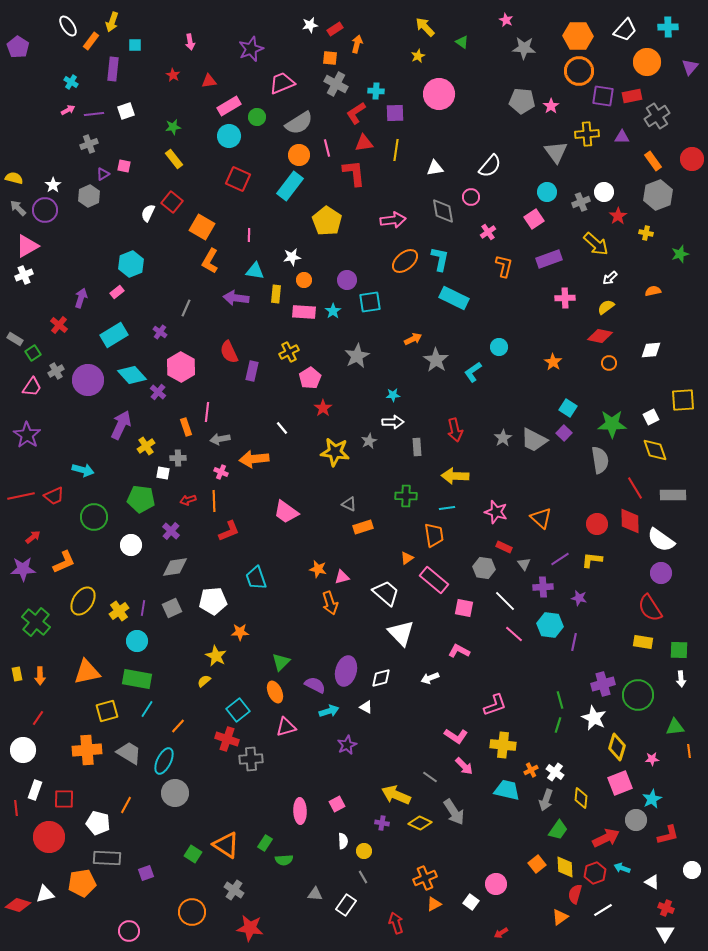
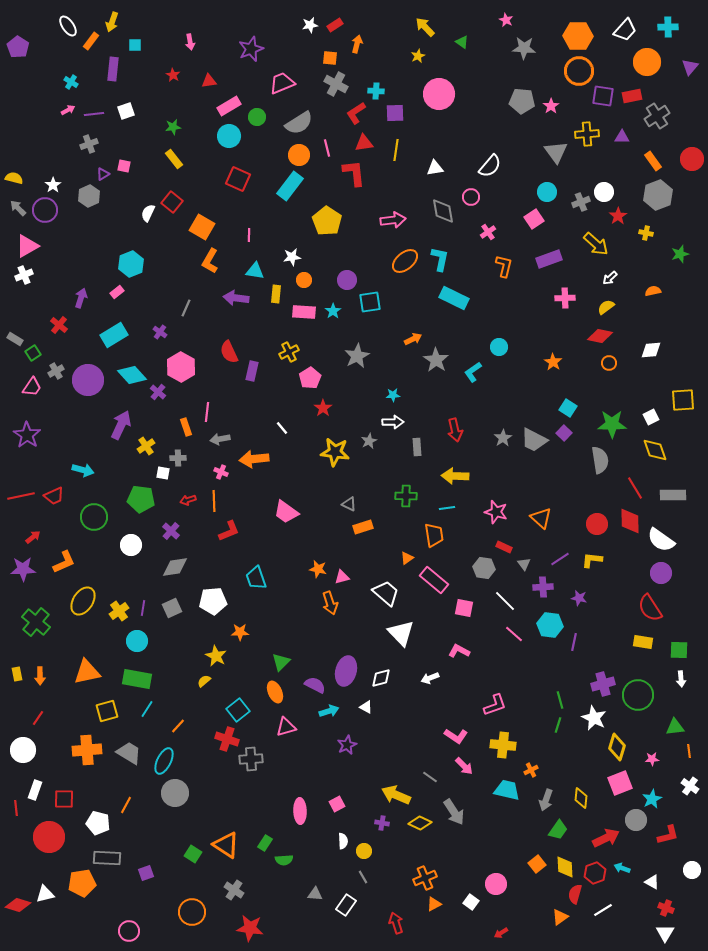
red rectangle at (335, 29): moved 4 px up
white cross at (555, 772): moved 135 px right, 14 px down
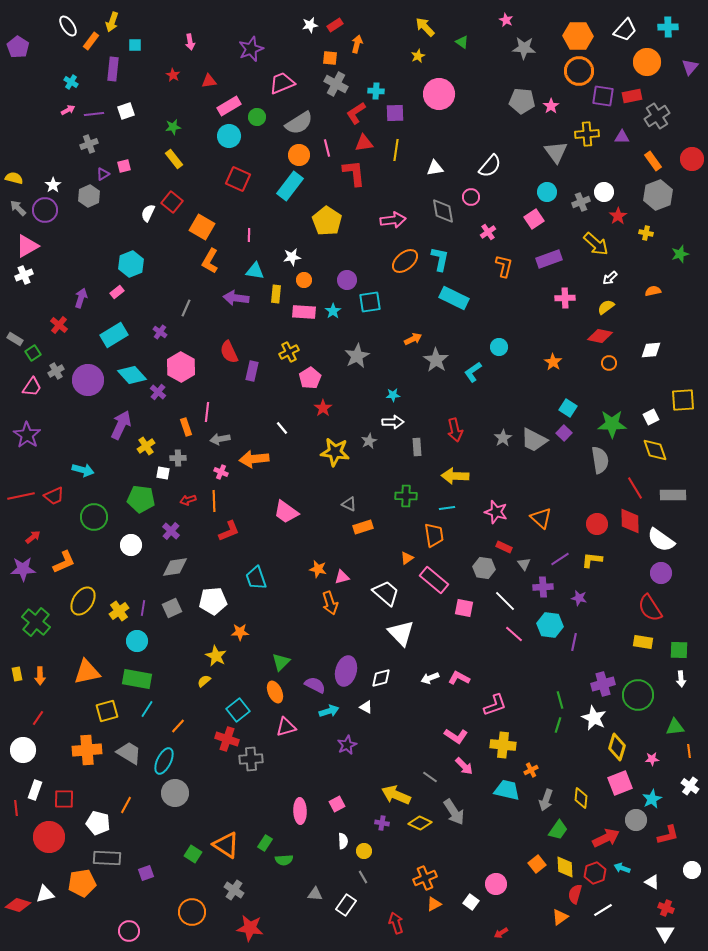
pink square at (124, 166): rotated 24 degrees counterclockwise
pink L-shape at (459, 651): moved 27 px down
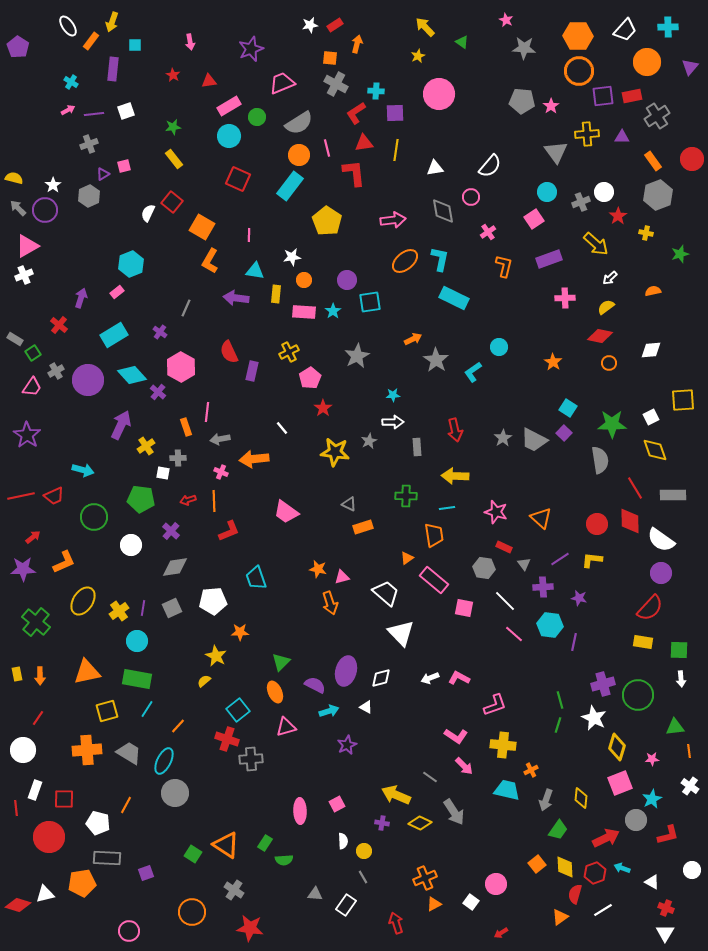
purple square at (603, 96): rotated 15 degrees counterclockwise
red semicircle at (650, 608): rotated 104 degrees counterclockwise
